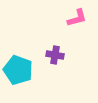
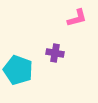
purple cross: moved 2 px up
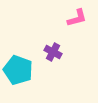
purple cross: moved 2 px left, 1 px up; rotated 18 degrees clockwise
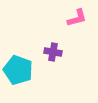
purple cross: rotated 18 degrees counterclockwise
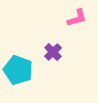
purple cross: rotated 36 degrees clockwise
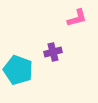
purple cross: rotated 30 degrees clockwise
